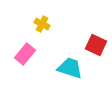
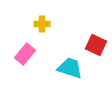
yellow cross: rotated 28 degrees counterclockwise
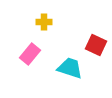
yellow cross: moved 2 px right, 2 px up
pink rectangle: moved 5 px right
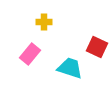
red square: moved 1 px right, 2 px down
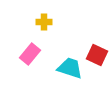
red square: moved 8 px down
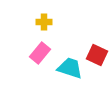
pink rectangle: moved 10 px right, 1 px up
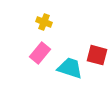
yellow cross: rotated 21 degrees clockwise
red square: rotated 10 degrees counterclockwise
